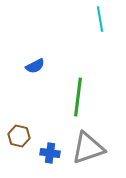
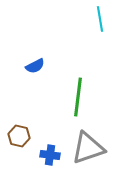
blue cross: moved 2 px down
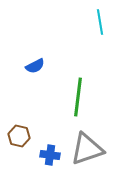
cyan line: moved 3 px down
gray triangle: moved 1 px left, 1 px down
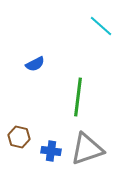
cyan line: moved 1 px right, 4 px down; rotated 40 degrees counterclockwise
blue semicircle: moved 2 px up
brown hexagon: moved 1 px down
blue cross: moved 1 px right, 4 px up
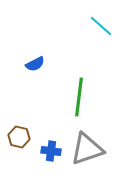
green line: moved 1 px right
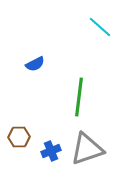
cyan line: moved 1 px left, 1 px down
brown hexagon: rotated 15 degrees counterclockwise
blue cross: rotated 30 degrees counterclockwise
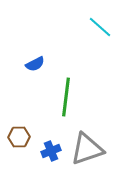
green line: moved 13 px left
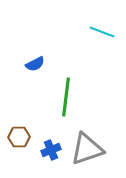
cyan line: moved 2 px right, 5 px down; rotated 20 degrees counterclockwise
blue cross: moved 1 px up
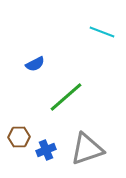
green line: rotated 42 degrees clockwise
blue cross: moved 5 px left
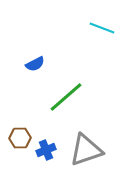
cyan line: moved 4 px up
brown hexagon: moved 1 px right, 1 px down
gray triangle: moved 1 px left, 1 px down
